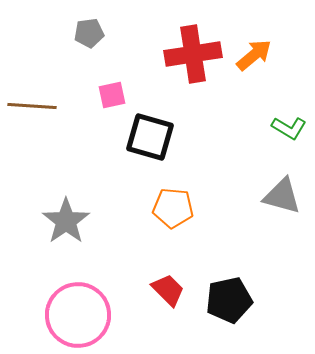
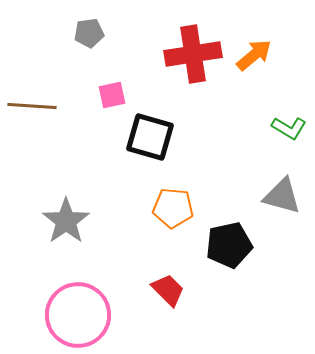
black pentagon: moved 55 px up
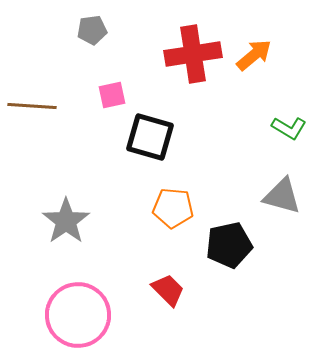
gray pentagon: moved 3 px right, 3 px up
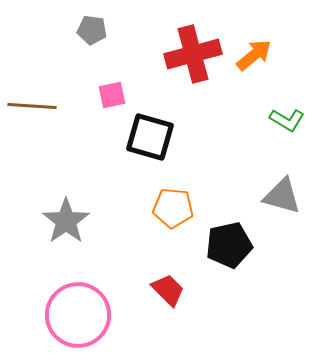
gray pentagon: rotated 16 degrees clockwise
red cross: rotated 6 degrees counterclockwise
green L-shape: moved 2 px left, 8 px up
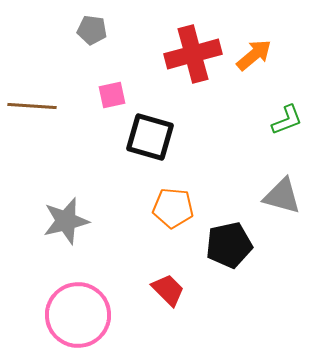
green L-shape: rotated 52 degrees counterclockwise
gray star: rotated 21 degrees clockwise
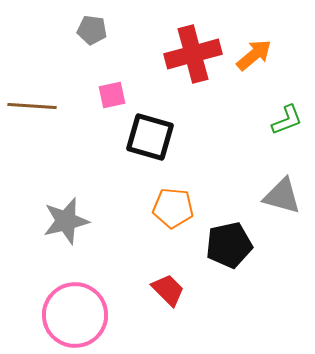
pink circle: moved 3 px left
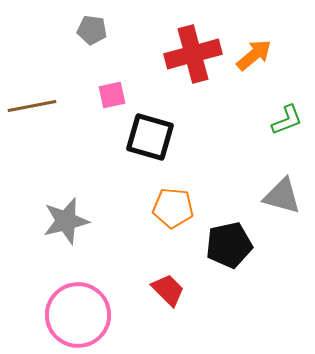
brown line: rotated 15 degrees counterclockwise
pink circle: moved 3 px right
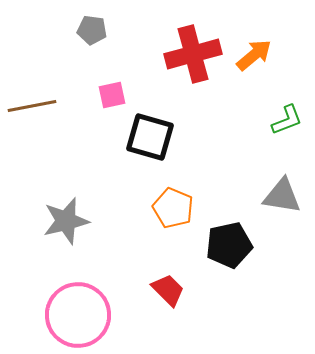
gray triangle: rotated 6 degrees counterclockwise
orange pentagon: rotated 18 degrees clockwise
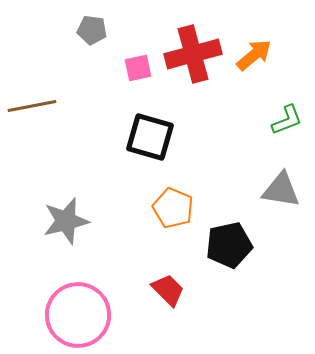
pink square: moved 26 px right, 27 px up
gray triangle: moved 1 px left, 6 px up
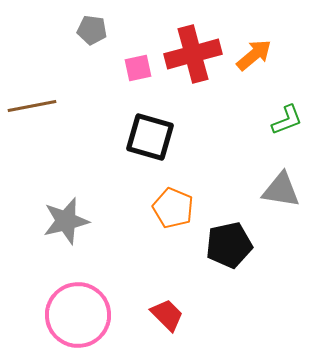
red trapezoid: moved 1 px left, 25 px down
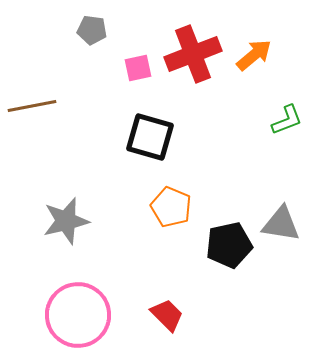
red cross: rotated 6 degrees counterclockwise
gray triangle: moved 34 px down
orange pentagon: moved 2 px left, 1 px up
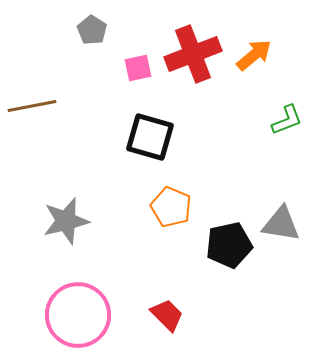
gray pentagon: rotated 24 degrees clockwise
